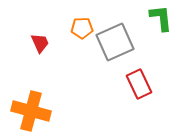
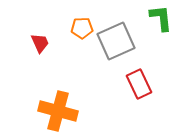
gray square: moved 1 px right, 1 px up
orange cross: moved 27 px right
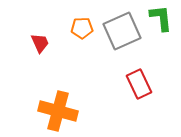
gray square: moved 6 px right, 10 px up
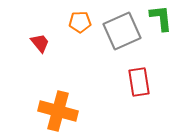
orange pentagon: moved 2 px left, 6 px up
red trapezoid: rotated 15 degrees counterclockwise
red rectangle: moved 2 px up; rotated 16 degrees clockwise
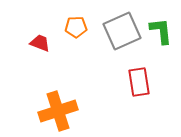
green L-shape: moved 13 px down
orange pentagon: moved 4 px left, 5 px down
red trapezoid: rotated 30 degrees counterclockwise
orange cross: rotated 33 degrees counterclockwise
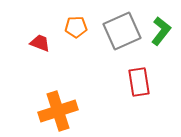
green L-shape: rotated 44 degrees clockwise
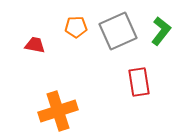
gray square: moved 4 px left
red trapezoid: moved 5 px left, 2 px down; rotated 10 degrees counterclockwise
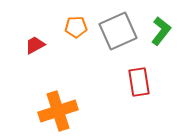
red trapezoid: rotated 40 degrees counterclockwise
